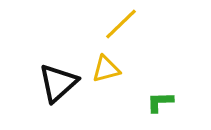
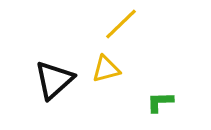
black triangle: moved 4 px left, 3 px up
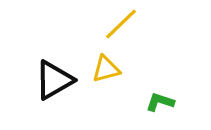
black triangle: rotated 12 degrees clockwise
green L-shape: rotated 20 degrees clockwise
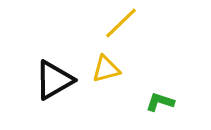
yellow line: moved 1 px up
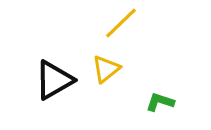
yellow triangle: rotated 24 degrees counterclockwise
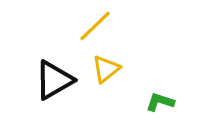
yellow line: moved 26 px left, 3 px down
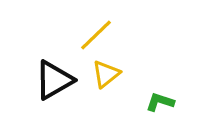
yellow line: moved 1 px right, 9 px down
yellow triangle: moved 5 px down
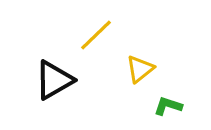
yellow triangle: moved 34 px right, 5 px up
green L-shape: moved 8 px right, 4 px down
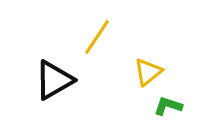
yellow line: moved 1 px right, 2 px down; rotated 12 degrees counterclockwise
yellow triangle: moved 8 px right, 3 px down
